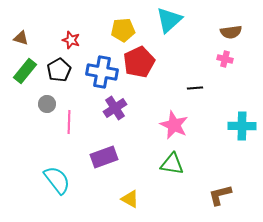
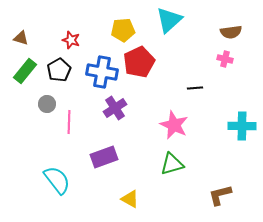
green triangle: rotated 25 degrees counterclockwise
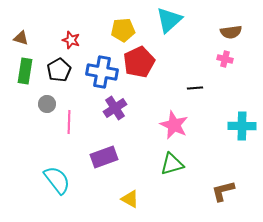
green rectangle: rotated 30 degrees counterclockwise
brown L-shape: moved 3 px right, 4 px up
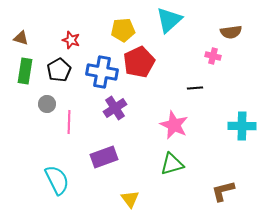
pink cross: moved 12 px left, 3 px up
cyan semicircle: rotated 12 degrees clockwise
yellow triangle: rotated 24 degrees clockwise
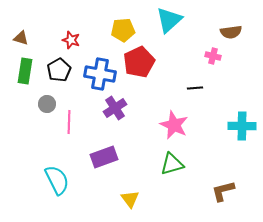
blue cross: moved 2 px left, 2 px down
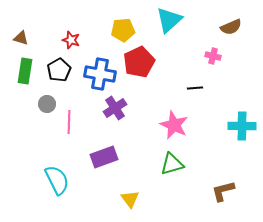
brown semicircle: moved 5 px up; rotated 15 degrees counterclockwise
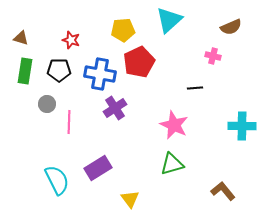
black pentagon: rotated 30 degrees clockwise
purple rectangle: moved 6 px left, 11 px down; rotated 12 degrees counterclockwise
brown L-shape: rotated 65 degrees clockwise
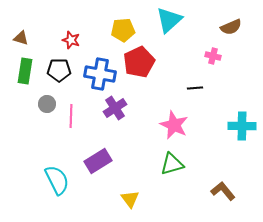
pink line: moved 2 px right, 6 px up
purple rectangle: moved 7 px up
